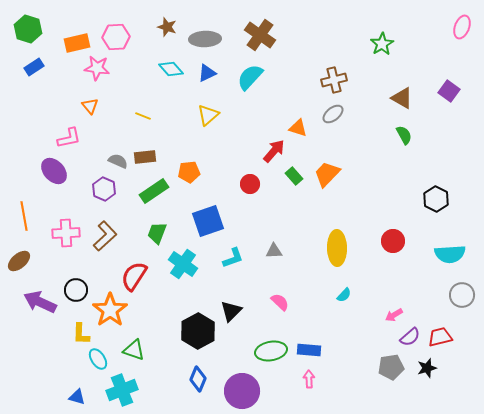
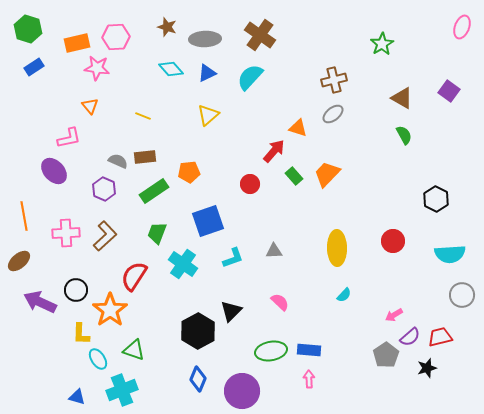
gray pentagon at (391, 367): moved 5 px left, 12 px up; rotated 25 degrees counterclockwise
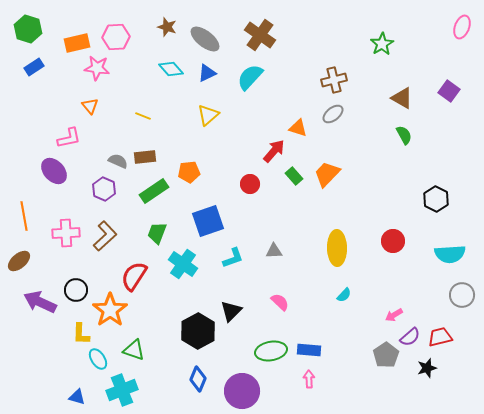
gray ellipse at (205, 39): rotated 40 degrees clockwise
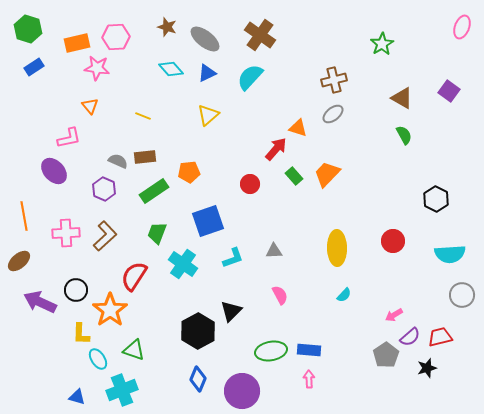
red arrow at (274, 151): moved 2 px right, 2 px up
pink semicircle at (280, 302): moved 7 px up; rotated 18 degrees clockwise
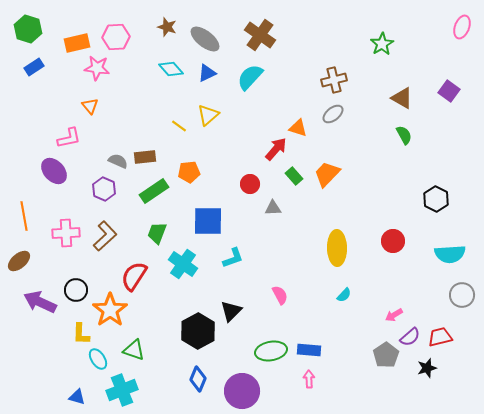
yellow line at (143, 116): moved 36 px right, 10 px down; rotated 14 degrees clockwise
blue square at (208, 221): rotated 20 degrees clockwise
gray triangle at (274, 251): moved 1 px left, 43 px up
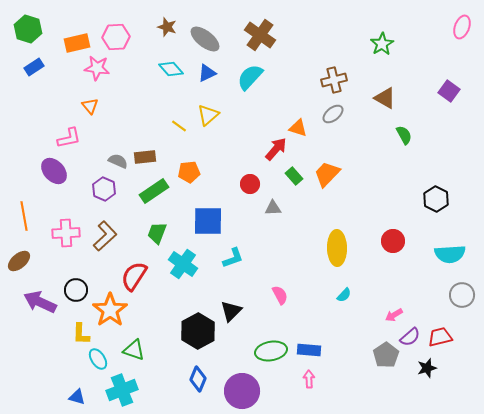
brown triangle at (402, 98): moved 17 px left
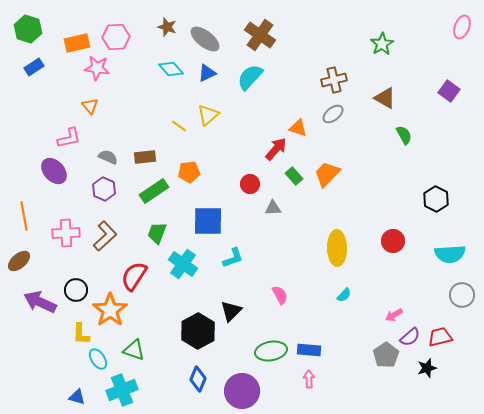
gray semicircle at (118, 161): moved 10 px left, 4 px up
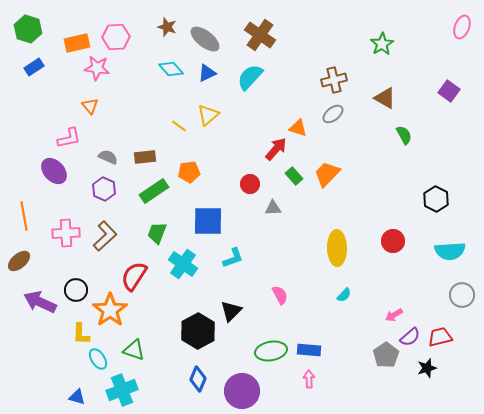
cyan semicircle at (450, 254): moved 3 px up
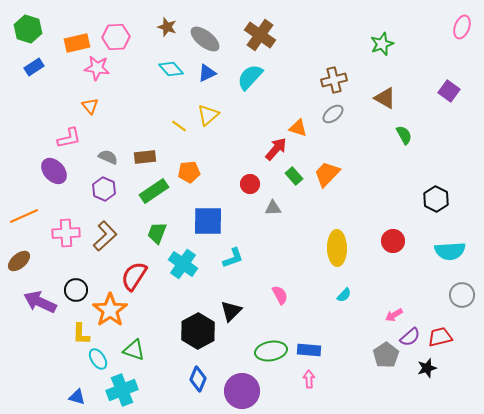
green star at (382, 44): rotated 10 degrees clockwise
orange line at (24, 216): rotated 76 degrees clockwise
